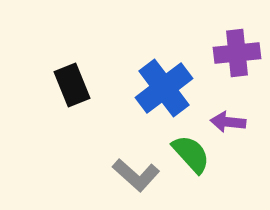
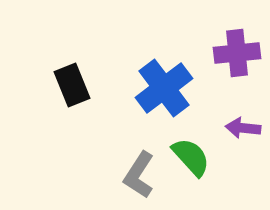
purple arrow: moved 15 px right, 6 px down
green semicircle: moved 3 px down
gray L-shape: moved 3 px right; rotated 81 degrees clockwise
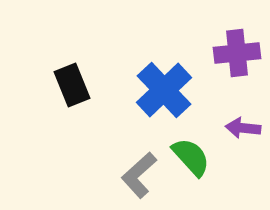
blue cross: moved 2 px down; rotated 6 degrees counterclockwise
gray L-shape: rotated 15 degrees clockwise
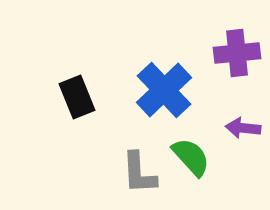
black rectangle: moved 5 px right, 12 px down
gray L-shape: moved 2 px up; rotated 51 degrees counterclockwise
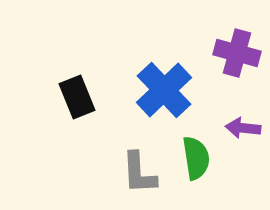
purple cross: rotated 21 degrees clockwise
green semicircle: moved 5 px right, 1 px down; rotated 33 degrees clockwise
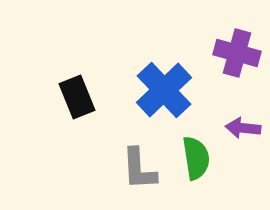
gray L-shape: moved 4 px up
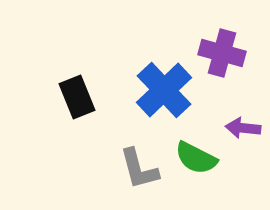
purple cross: moved 15 px left
green semicircle: rotated 126 degrees clockwise
gray L-shape: rotated 12 degrees counterclockwise
